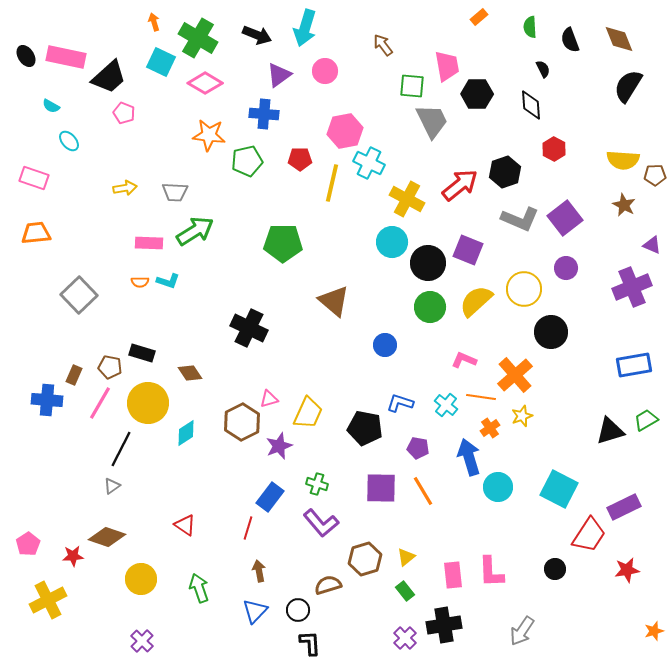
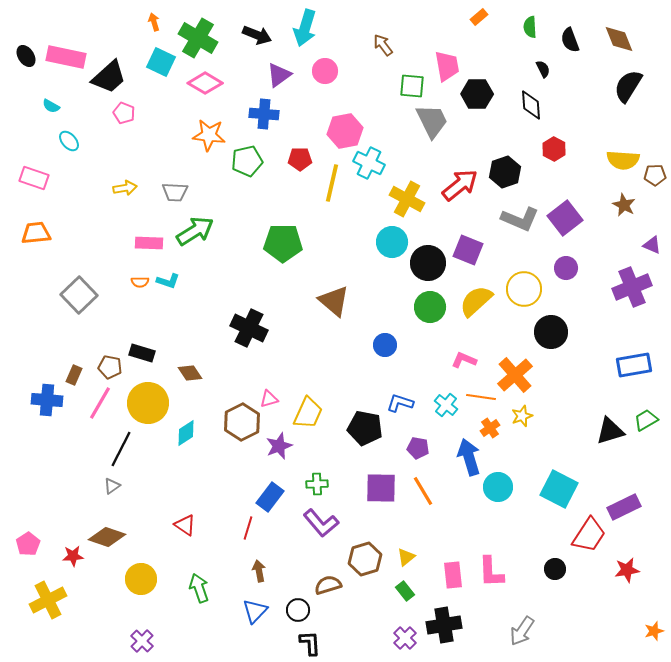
green cross at (317, 484): rotated 20 degrees counterclockwise
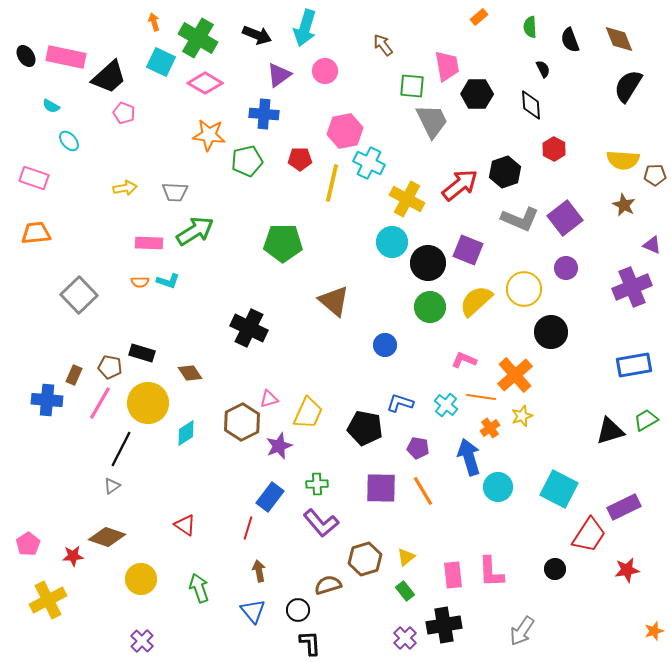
blue triangle at (255, 611): moved 2 px left; rotated 24 degrees counterclockwise
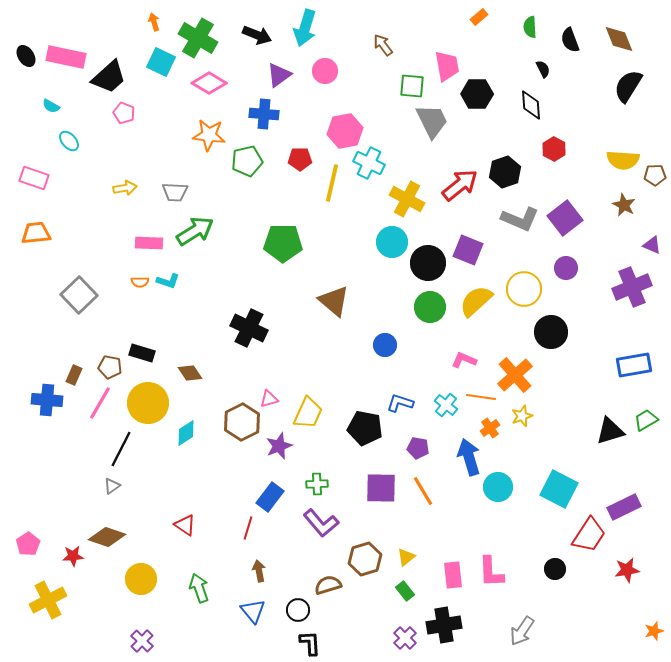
pink diamond at (205, 83): moved 4 px right
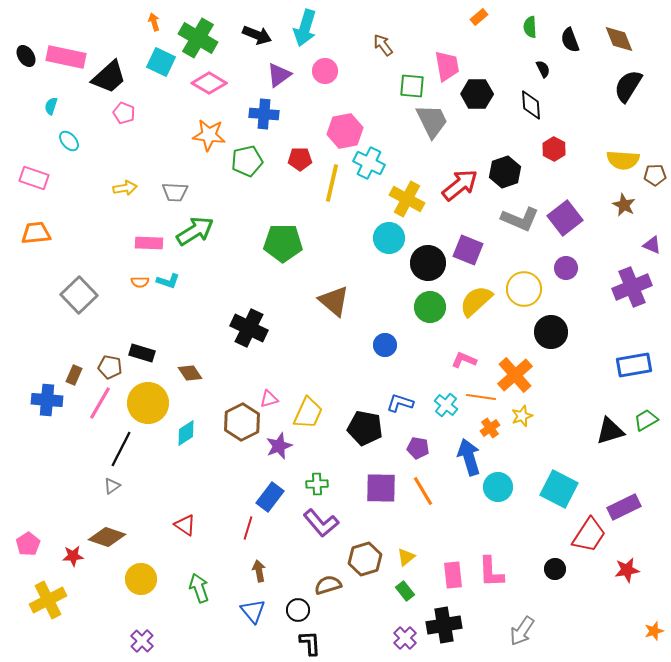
cyan semicircle at (51, 106): rotated 78 degrees clockwise
cyan circle at (392, 242): moved 3 px left, 4 px up
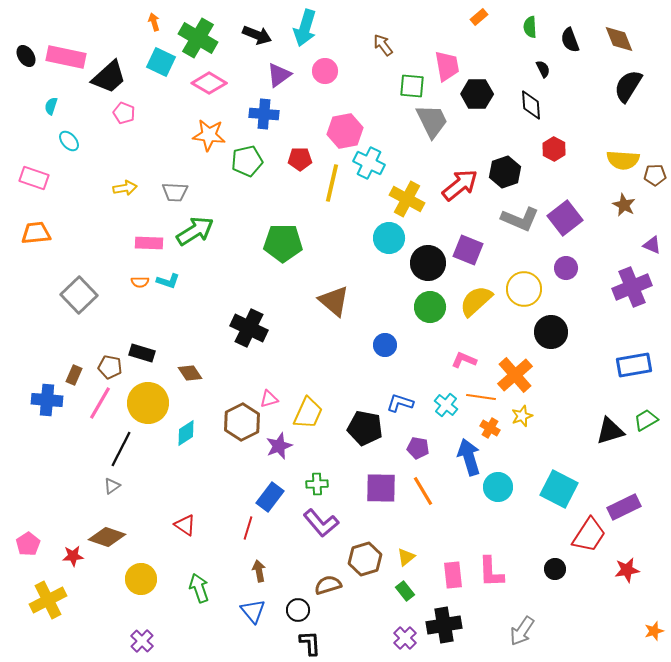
orange cross at (490, 428): rotated 24 degrees counterclockwise
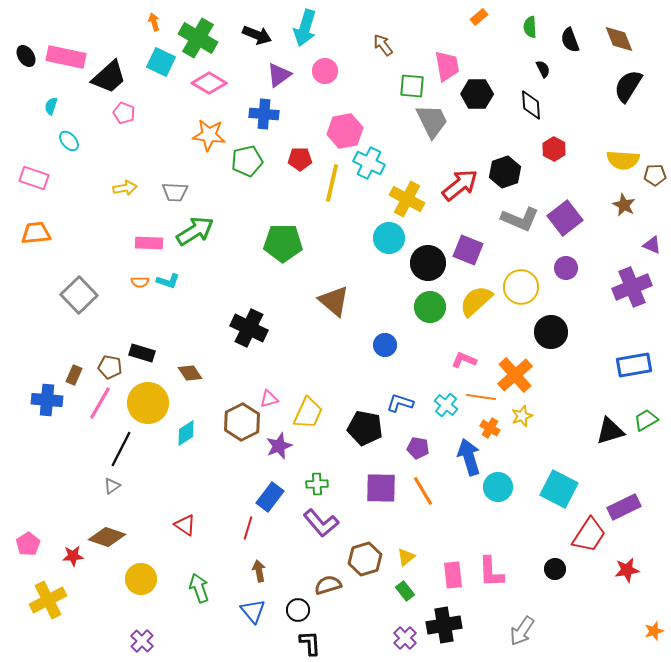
yellow circle at (524, 289): moved 3 px left, 2 px up
